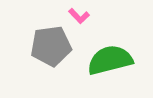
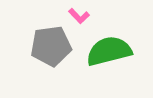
green semicircle: moved 1 px left, 9 px up
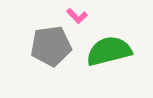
pink L-shape: moved 2 px left
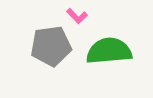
green semicircle: rotated 9 degrees clockwise
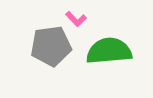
pink L-shape: moved 1 px left, 3 px down
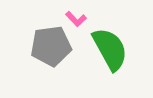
green semicircle: moved 1 px right, 2 px up; rotated 66 degrees clockwise
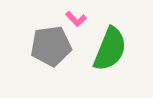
green semicircle: rotated 51 degrees clockwise
